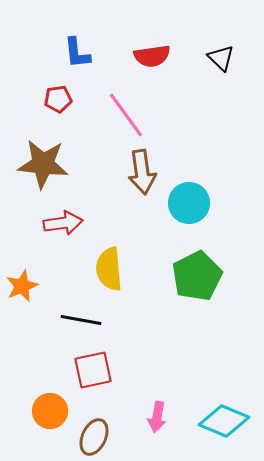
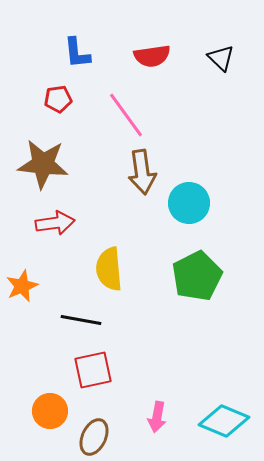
red arrow: moved 8 px left
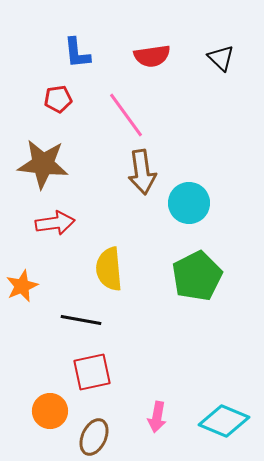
red square: moved 1 px left, 2 px down
